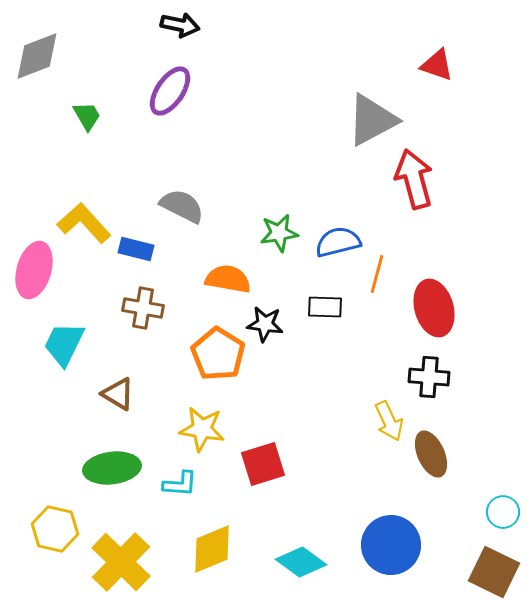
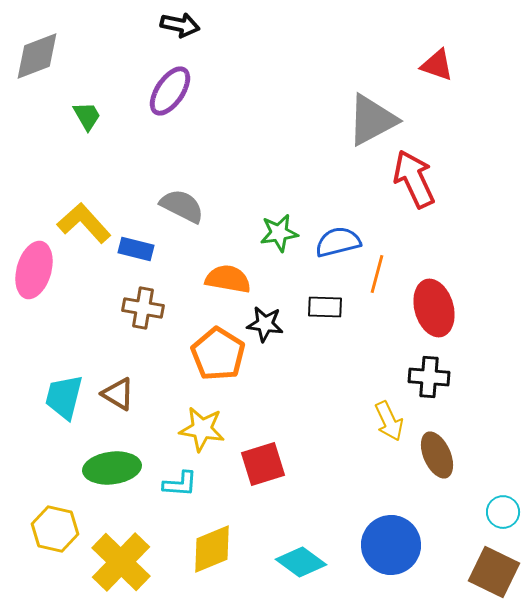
red arrow: rotated 10 degrees counterclockwise
cyan trapezoid: moved 53 px down; rotated 12 degrees counterclockwise
brown ellipse: moved 6 px right, 1 px down
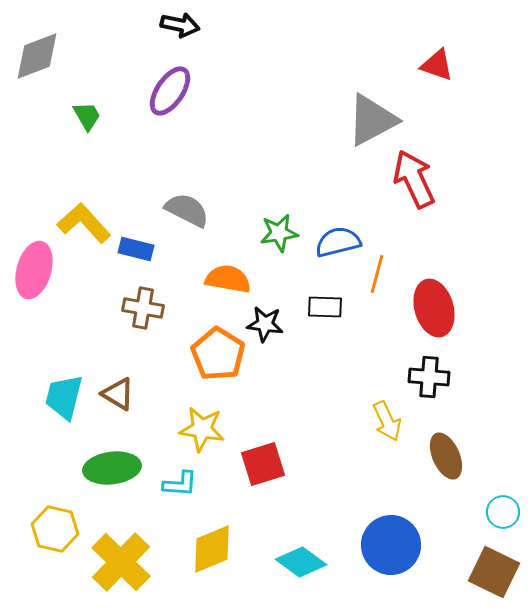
gray semicircle: moved 5 px right, 4 px down
yellow arrow: moved 2 px left
brown ellipse: moved 9 px right, 1 px down
